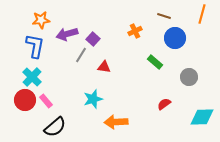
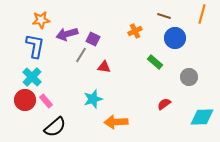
purple square: rotated 16 degrees counterclockwise
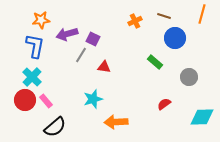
orange cross: moved 10 px up
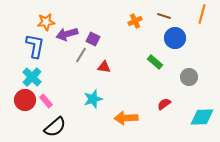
orange star: moved 5 px right, 2 px down
orange arrow: moved 10 px right, 4 px up
